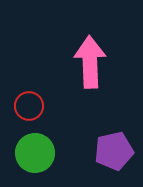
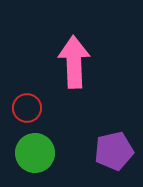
pink arrow: moved 16 px left
red circle: moved 2 px left, 2 px down
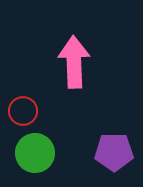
red circle: moved 4 px left, 3 px down
purple pentagon: moved 1 px down; rotated 12 degrees clockwise
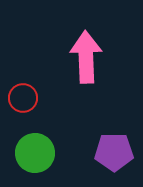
pink arrow: moved 12 px right, 5 px up
red circle: moved 13 px up
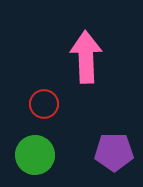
red circle: moved 21 px right, 6 px down
green circle: moved 2 px down
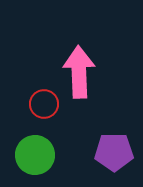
pink arrow: moved 7 px left, 15 px down
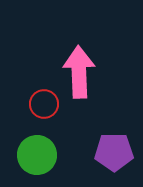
green circle: moved 2 px right
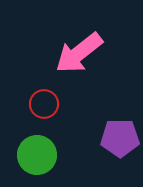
pink arrow: moved 19 px up; rotated 126 degrees counterclockwise
purple pentagon: moved 6 px right, 14 px up
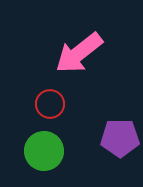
red circle: moved 6 px right
green circle: moved 7 px right, 4 px up
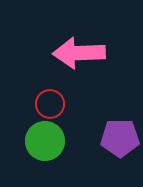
pink arrow: rotated 36 degrees clockwise
green circle: moved 1 px right, 10 px up
